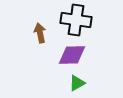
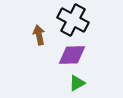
black cross: moved 3 px left; rotated 20 degrees clockwise
brown arrow: moved 1 px left, 2 px down
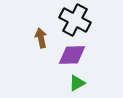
black cross: moved 2 px right
brown arrow: moved 2 px right, 3 px down
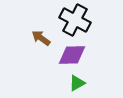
brown arrow: rotated 42 degrees counterclockwise
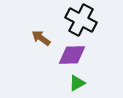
black cross: moved 6 px right
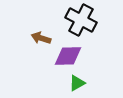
brown arrow: rotated 18 degrees counterclockwise
purple diamond: moved 4 px left, 1 px down
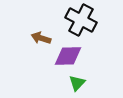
green triangle: rotated 18 degrees counterclockwise
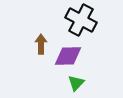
brown arrow: moved 6 px down; rotated 72 degrees clockwise
green triangle: moved 1 px left
